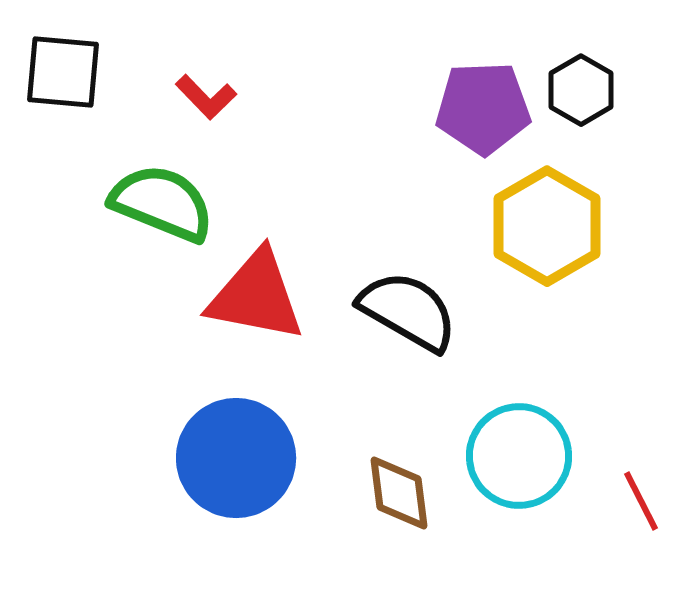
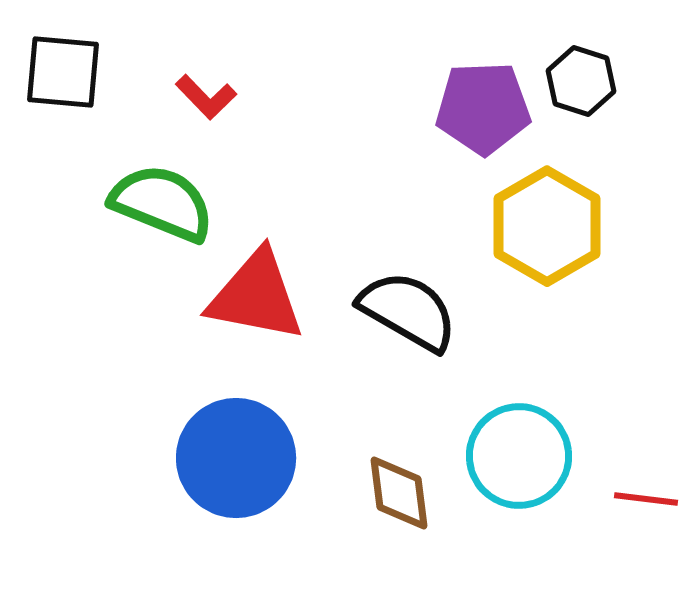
black hexagon: moved 9 px up; rotated 12 degrees counterclockwise
red line: moved 5 px right, 2 px up; rotated 56 degrees counterclockwise
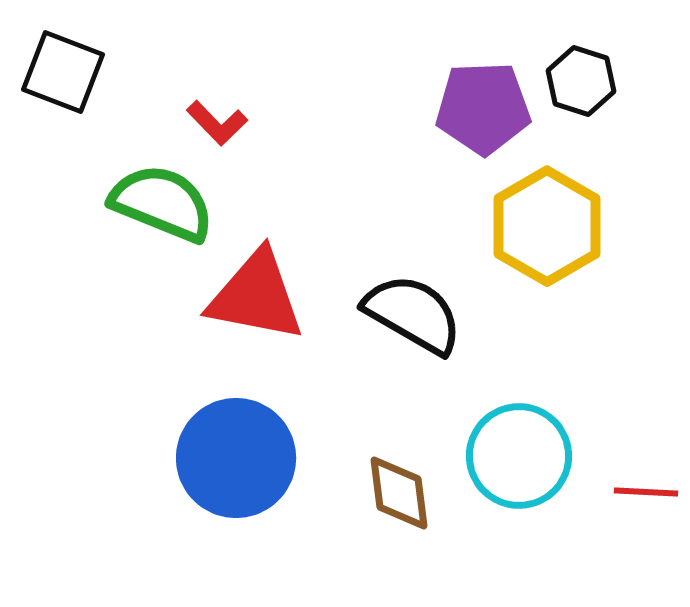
black square: rotated 16 degrees clockwise
red L-shape: moved 11 px right, 26 px down
black semicircle: moved 5 px right, 3 px down
red line: moved 7 px up; rotated 4 degrees counterclockwise
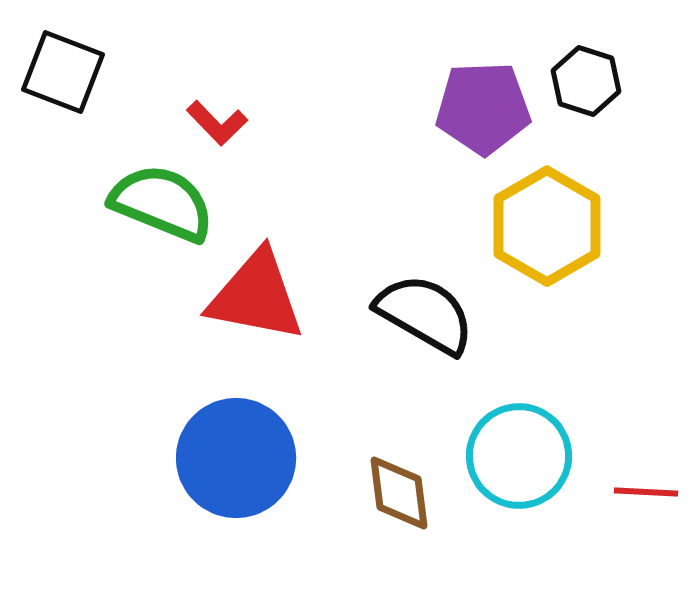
black hexagon: moved 5 px right
black semicircle: moved 12 px right
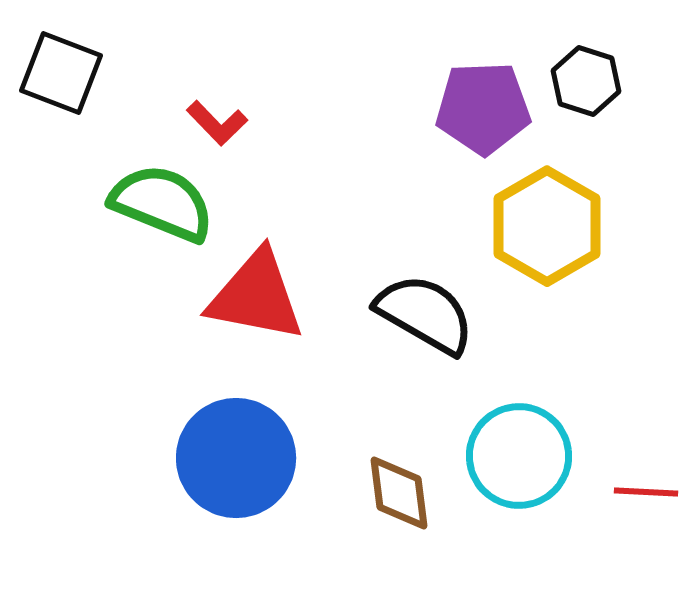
black square: moved 2 px left, 1 px down
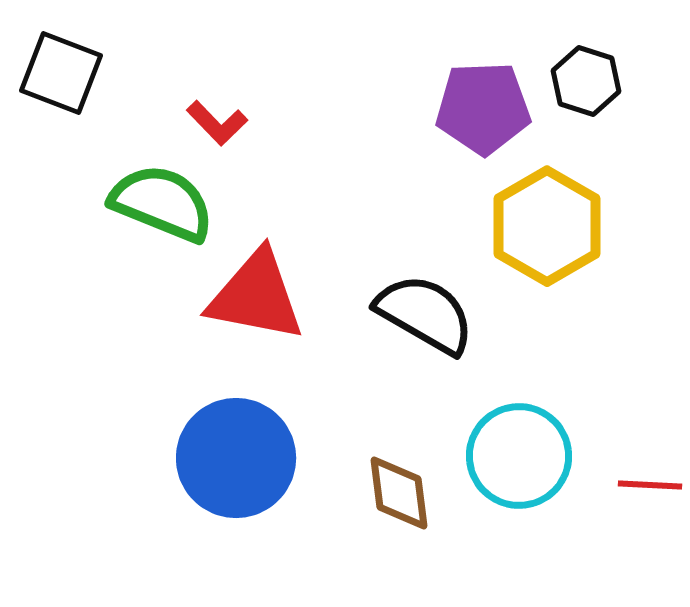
red line: moved 4 px right, 7 px up
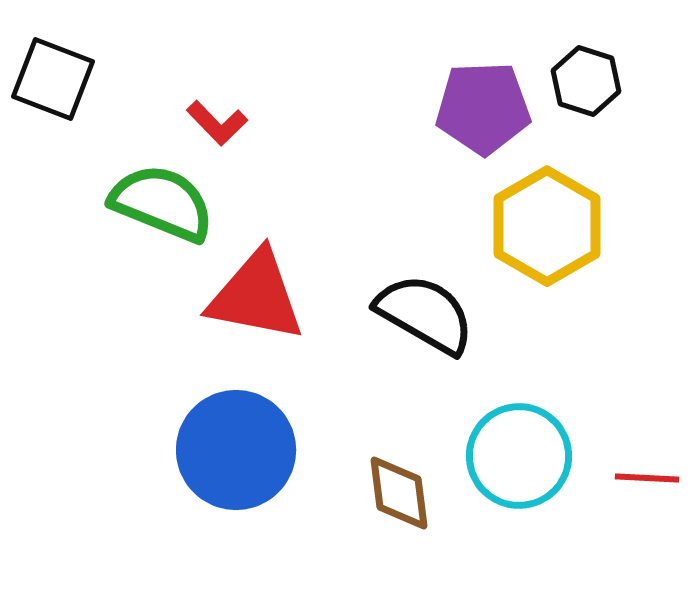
black square: moved 8 px left, 6 px down
blue circle: moved 8 px up
red line: moved 3 px left, 7 px up
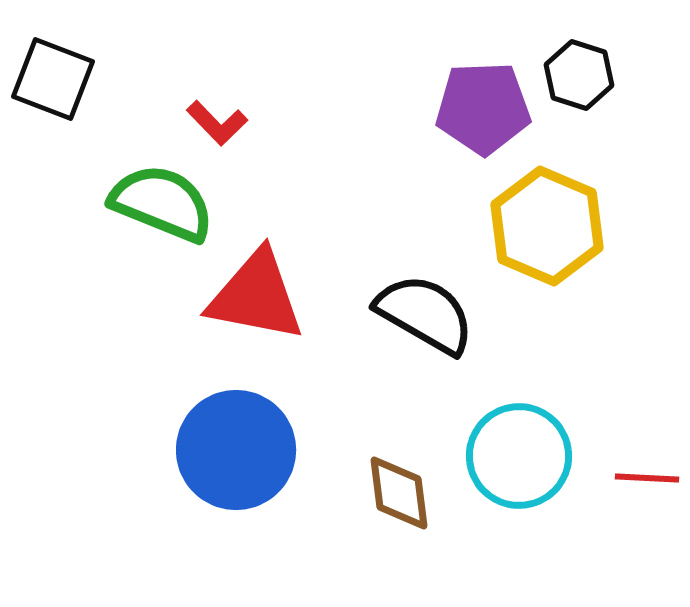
black hexagon: moved 7 px left, 6 px up
yellow hexagon: rotated 7 degrees counterclockwise
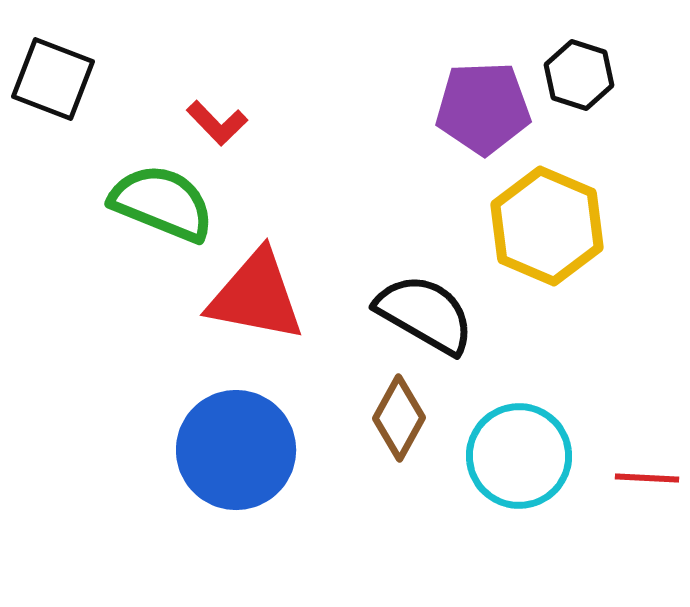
brown diamond: moved 75 px up; rotated 36 degrees clockwise
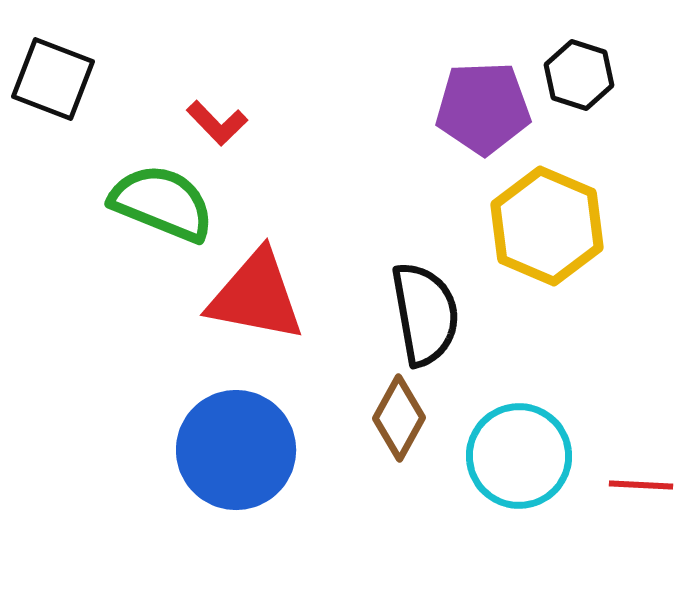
black semicircle: rotated 50 degrees clockwise
red line: moved 6 px left, 7 px down
